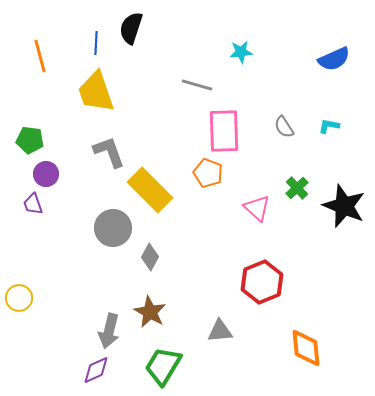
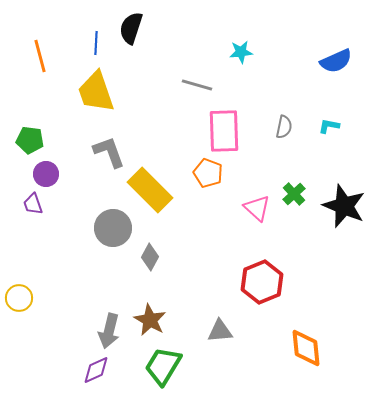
blue semicircle: moved 2 px right, 2 px down
gray semicircle: rotated 135 degrees counterclockwise
green cross: moved 3 px left, 6 px down
brown star: moved 8 px down
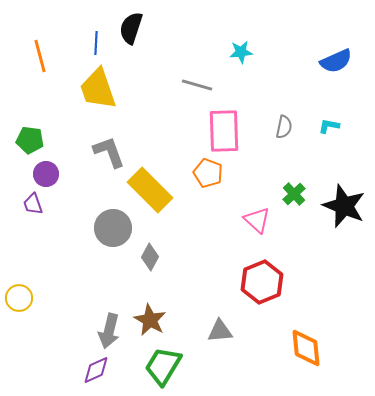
yellow trapezoid: moved 2 px right, 3 px up
pink triangle: moved 12 px down
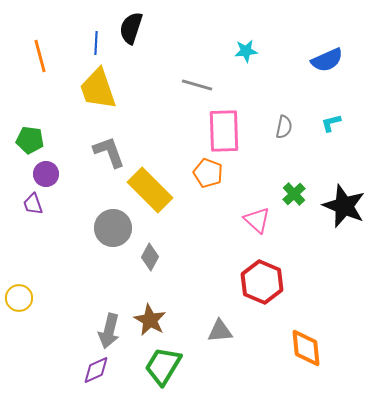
cyan star: moved 5 px right, 1 px up
blue semicircle: moved 9 px left, 1 px up
cyan L-shape: moved 2 px right, 3 px up; rotated 25 degrees counterclockwise
red hexagon: rotated 15 degrees counterclockwise
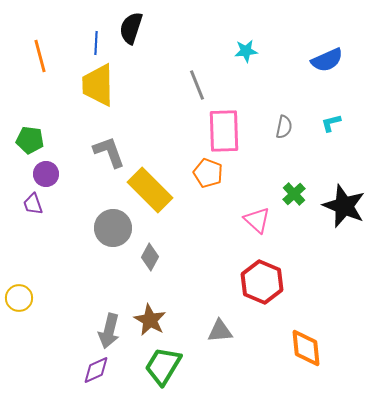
gray line: rotated 52 degrees clockwise
yellow trapezoid: moved 4 px up; rotated 18 degrees clockwise
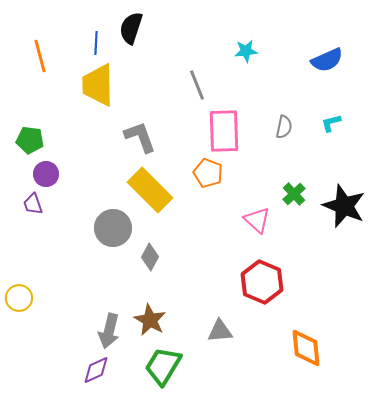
gray L-shape: moved 31 px right, 15 px up
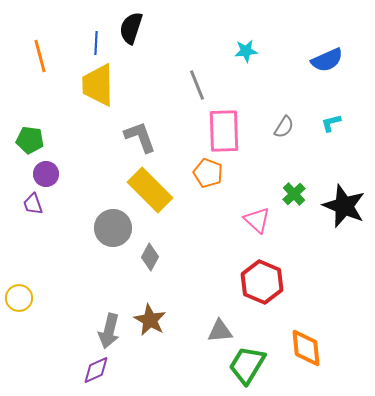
gray semicircle: rotated 20 degrees clockwise
green trapezoid: moved 84 px right, 1 px up
